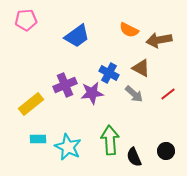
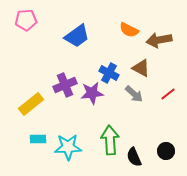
cyan star: rotated 28 degrees counterclockwise
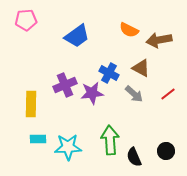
yellow rectangle: rotated 50 degrees counterclockwise
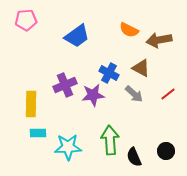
purple star: moved 1 px right, 2 px down
cyan rectangle: moved 6 px up
